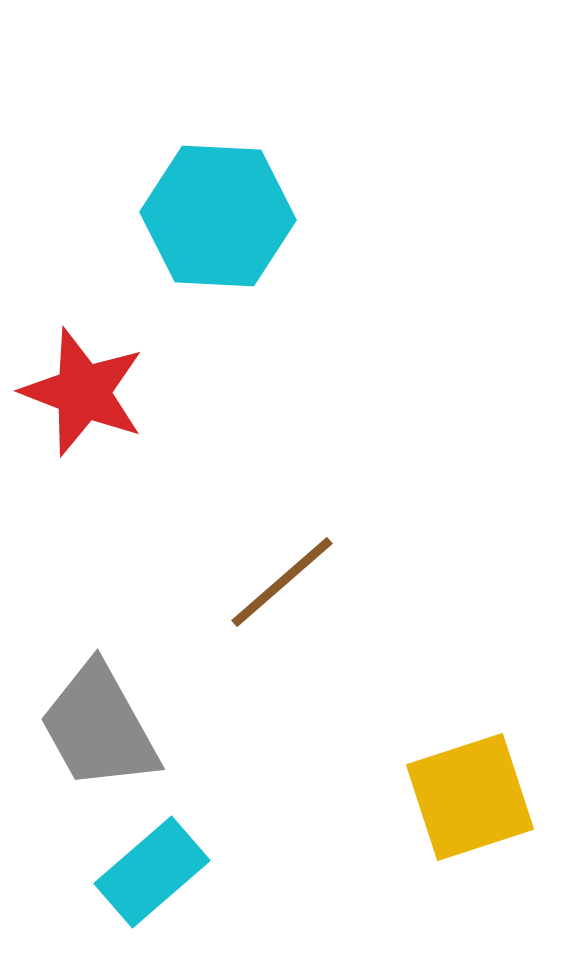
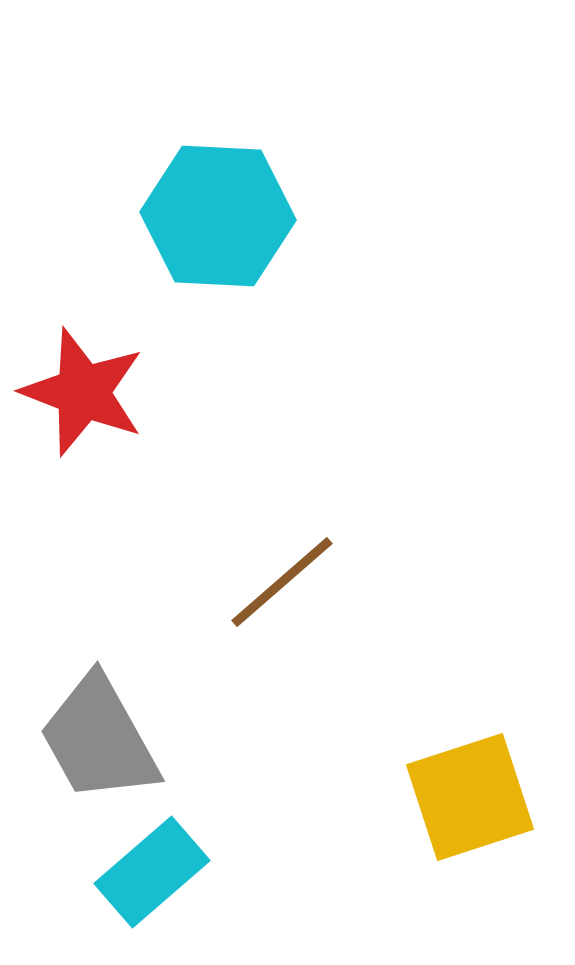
gray trapezoid: moved 12 px down
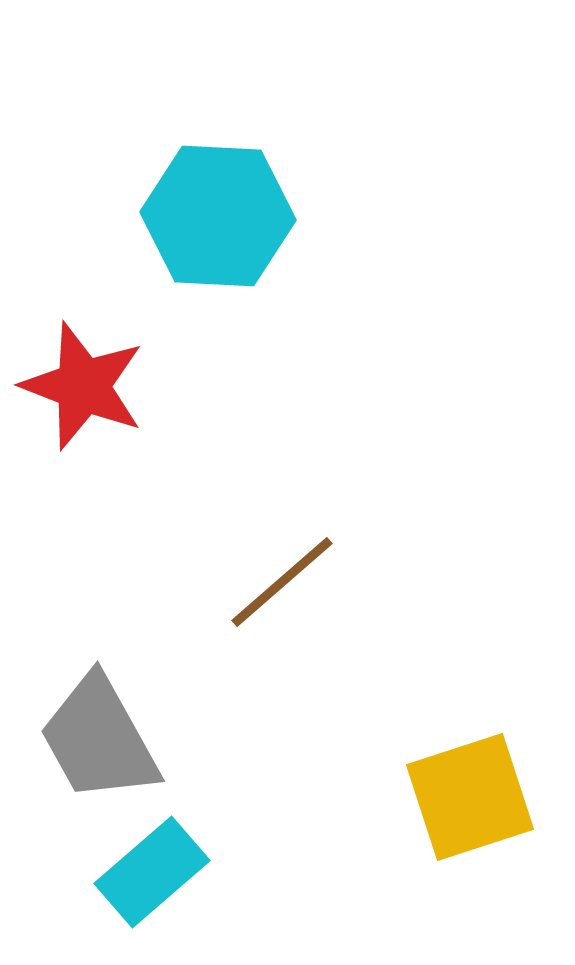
red star: moved 6 px up
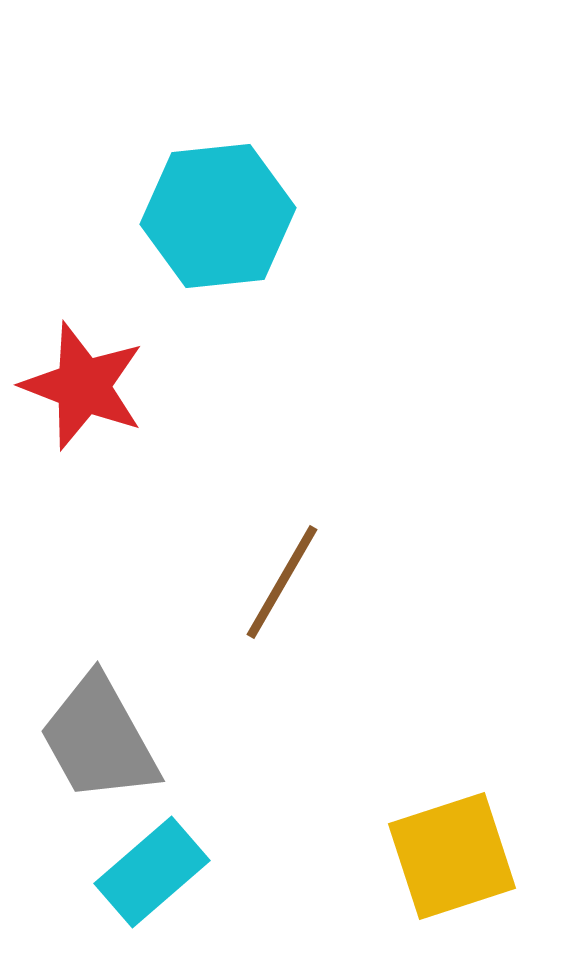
cyan hexagon: rotated 9 degrees counterclockwise
brown line: rotated 19 degrees counterclockwise
yellow square: moved 18 px left, 59 px down
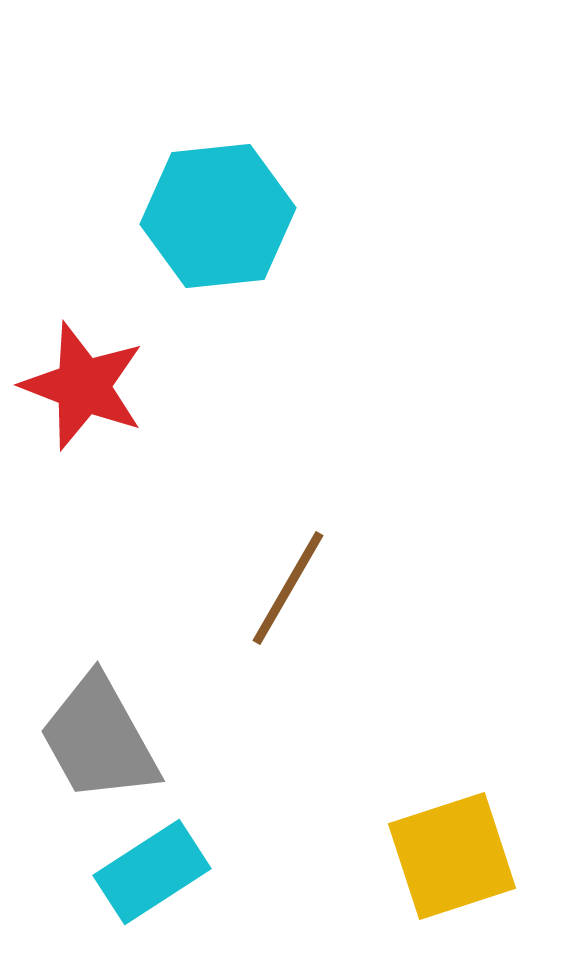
brown line: moved 6 px right, 6 px down
cyan rectangle: rotated 8 degrees clockwise
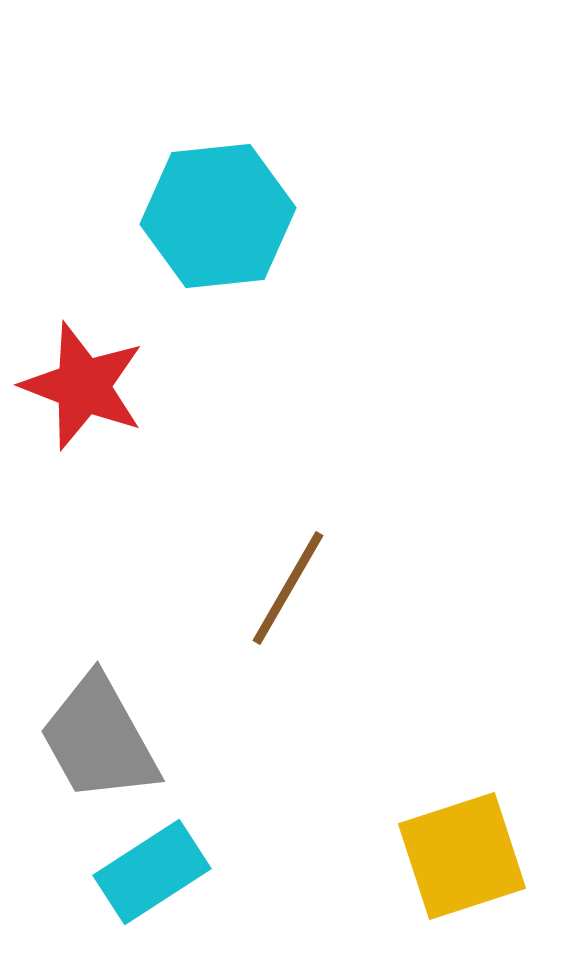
yellow square: moved 10 px right
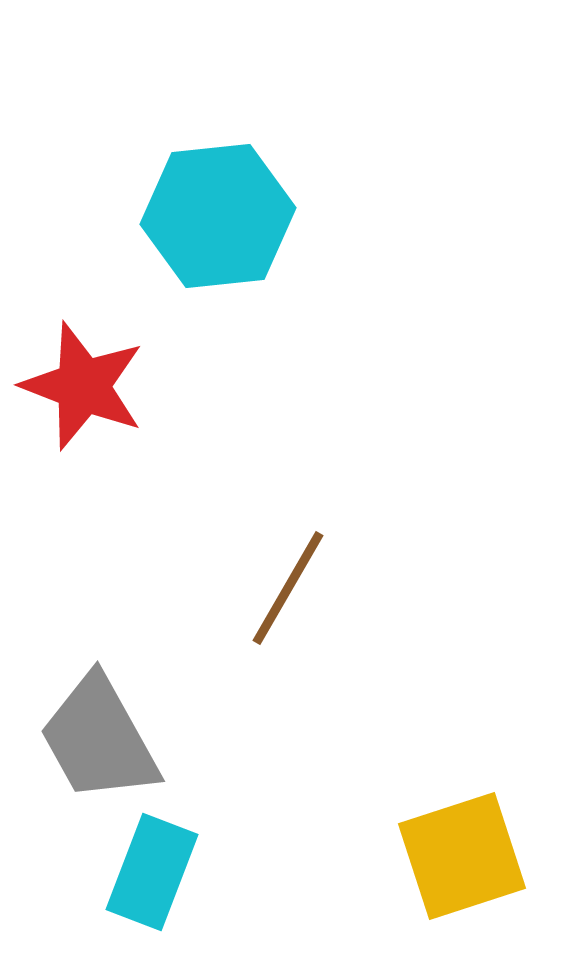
cyan rectangle: rotated 36 degrees counterclockwise
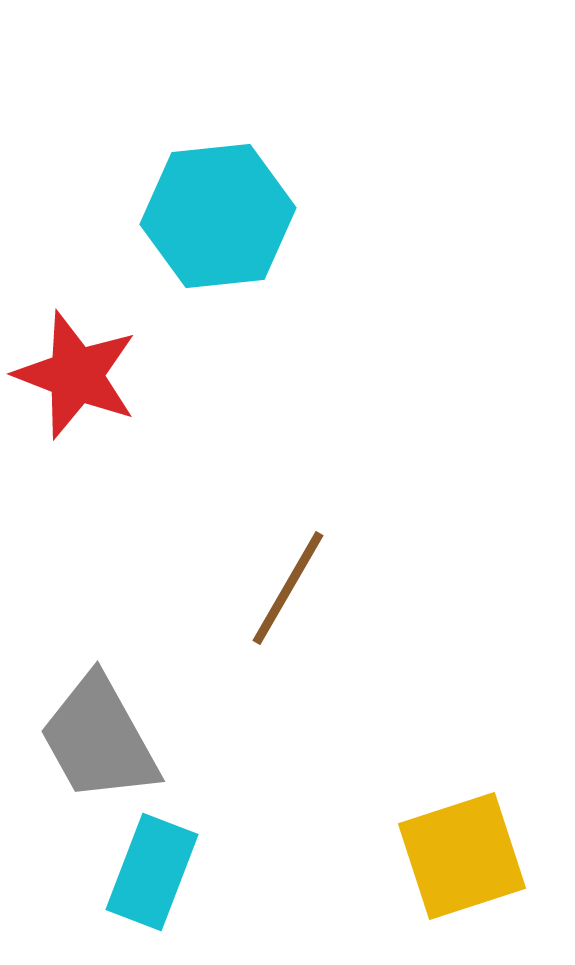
red star: moved 7 px left, 11 px up
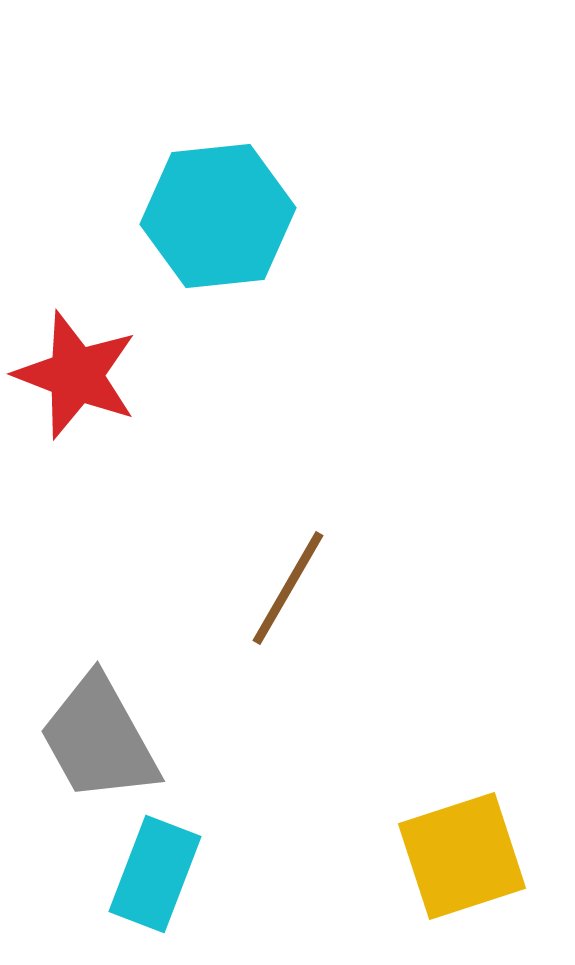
cyan rectangle: moved 3 px right, 2 px down
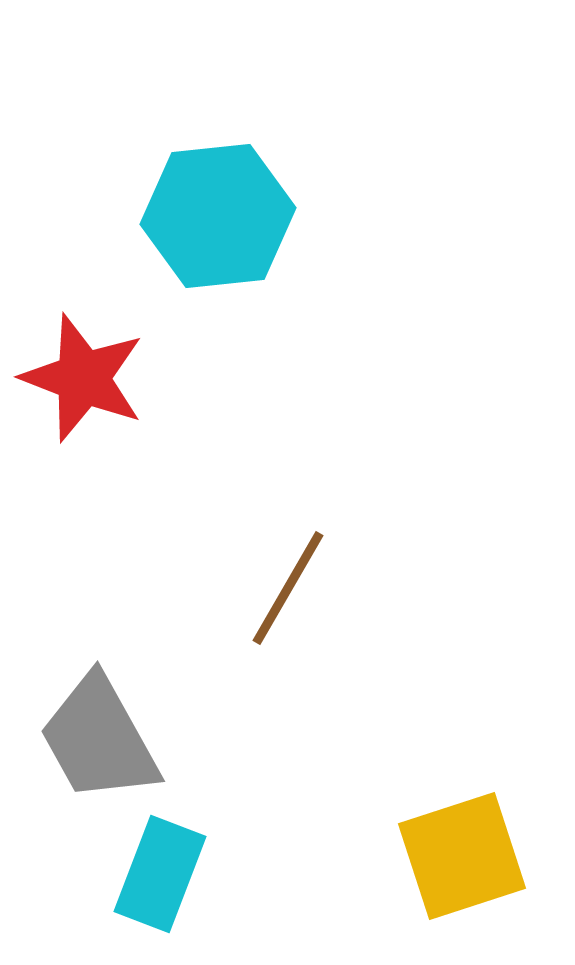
red star: moved 7 px right, 3 px down
cyan rectangle: moved 5 px right
